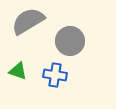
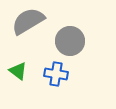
green triangle: rotated 18 degrees clockwise
blue cross: moved 1 px right, 1 px up
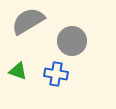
gray circle: moved 2 px right
green triangle: rotated 18 degrees counterclockwise
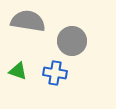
gray semicircle: rotated 40 degrees clockwise
blue cross: moved 1 px left, 1 px up
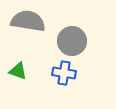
blue cross: moved 9 px right
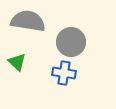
gray circle: moved 1 px left, 1 px down
green triangle: moved 1 px left, 9 px up; rotated 24 degrees clockwise
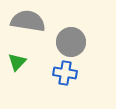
green triangle: rotated 30 degrees clockwise
blue cross: moved 1 px right
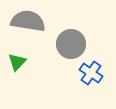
gray circle: moved 2 px down
blue cross: moved 26 px right; rotated 25 degrees clockwise
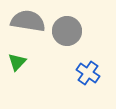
gray circle: moved 4 px left, 13 px up
blue cross: moved 3 px left
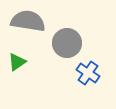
gray circle: moved 12 px down
green triangle: rotated 12 degrees clockwise
